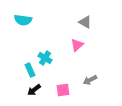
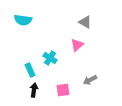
cyan cross: moved 5 px right
black arrow: rotated 136 degrees clockwise
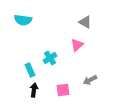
cyan cross: rotated 24 degrees clockwise
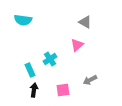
cyan cross: moved 1 px down
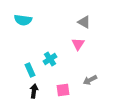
gray triangle: moved 1 px left
pink triangle: moved 1 px right, 1 px up; rotated 16 degrees counterclockwise
black arrow: moved 1 px down
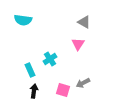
gray arrow: moved 7 px left, 3 px down
pink square: rotated 24 degrees clockwise
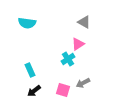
cyan semicircle: moved 4 px right, 3 px down
pink triangle: rotated 24 degrees clockwise
cyan cross: moved 18 px right
black arrow: rotated 136 degrees counterclockwise
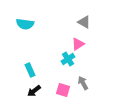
cyan semicircle: moved 2 px left, 1 px down
gray arrow: rotated 88 degrees clockwise
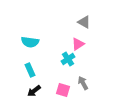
cyan semicircle: moved 5 px right, 18 px down
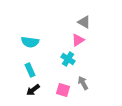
pink triangle: moved 4 px up
cyan cross: rotated 24 degrees counterclockwise
black arrow: moved 1 px left, 1 px up
